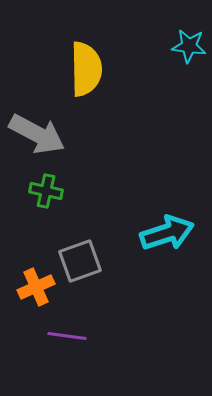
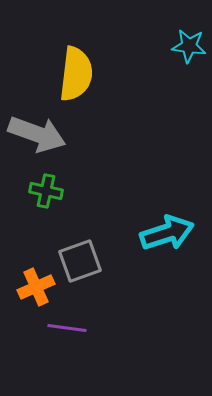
yellow semicircle: moved 10 px left, 5 px down; rotated 8 degrees clockwise
gray arrow: rotated 8 degrees counterclockwise
purple line: moved 8 px up
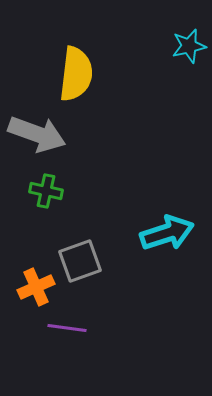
cyan star: rotated 20 degrees counterclockwise
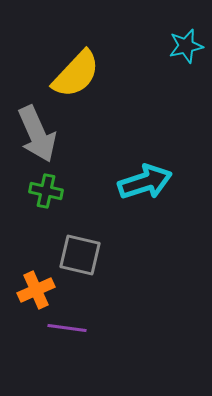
cyan star: moved 3 px left
yellow semicircle: rotated 36 degrees clockwise
gray arrow: rotated 46 degrees clockwise
cyan arrow: moved 22 px left, 51 px up
gray square: moved 6 px up; rotated 33 degrees clockwise
orange cross: moved 3 px down
